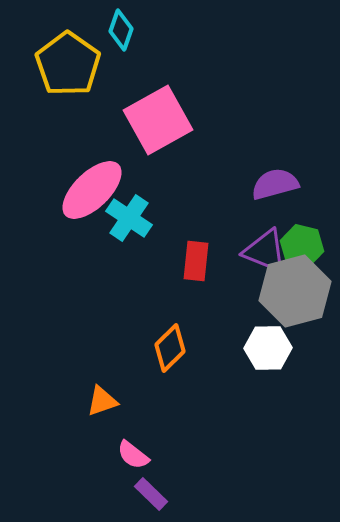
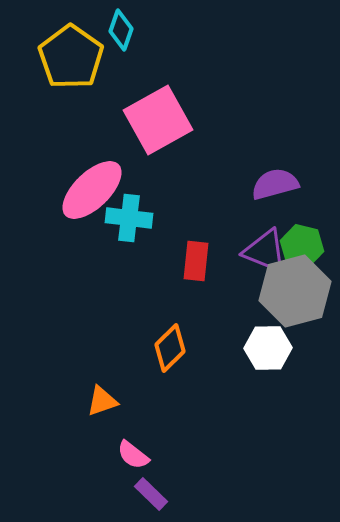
yellow pentagon: moved 3 px right, 7 px up
cyan cross: rotated 27 degrees counterclockwise
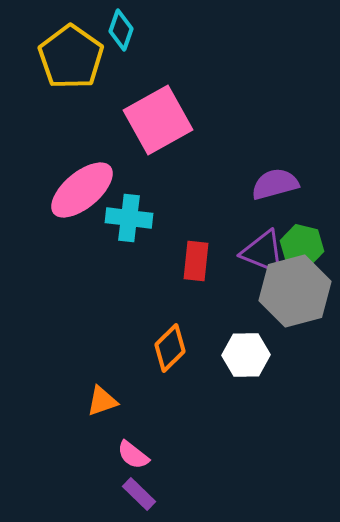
pink ellipse: moved 10 px left; rotated 4 degrees clockwise
purple triangle: moved 2 px left, 1 px down
white hexagon: moved 22 px left, 7 px down
purple rectangle: moved 12 px left
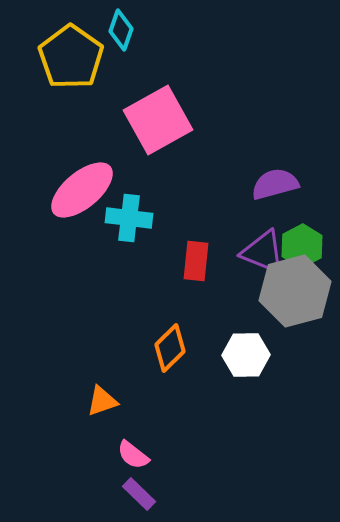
green hexagon: rotated 18 degrees clockwise
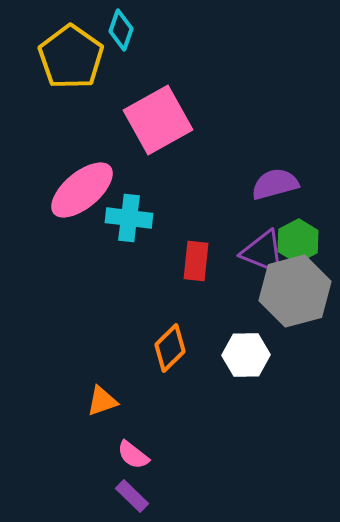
green hexagon: moved 4 px left, 5 px up
purple rectangle: moved 7 px left, 2 px down
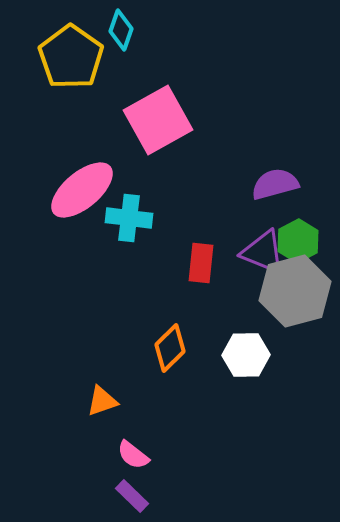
red rectangle: moved 5 px right, 2 px down
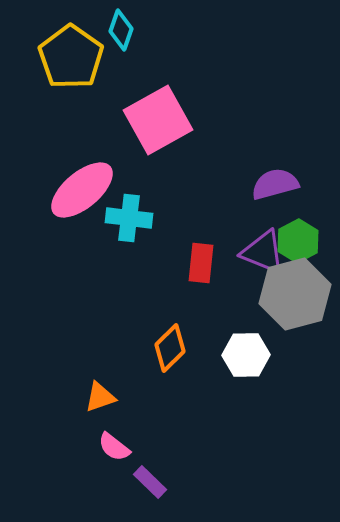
gray hexagon: moved 3 px down
orange triangle: moved 2 px left, 4 px up
pink semicircle: moved 19 px left, 8 px up
purple rectangle: moved 18 px right, 14 px up
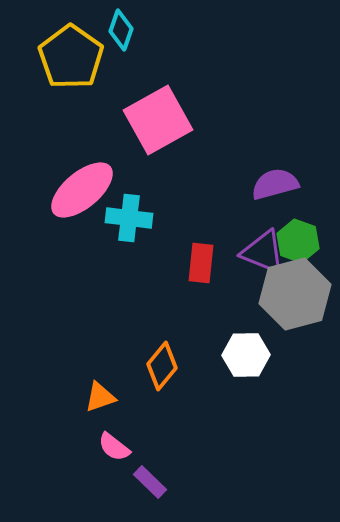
green hexagon: rotated 12 degrees counterclockwise
orange diamond: moved 8 px left, 18 px down; rotated 6 degrees counterclockwise
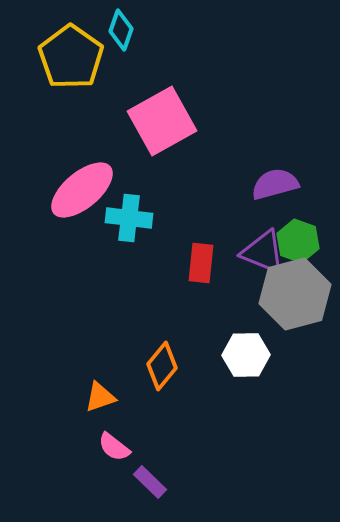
pink square: moved 4 px right, 1 px down
